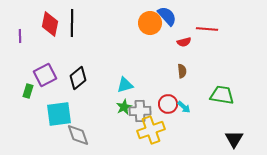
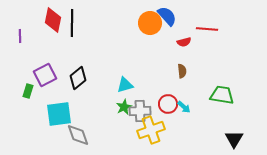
red diamond: moved 3 px right, 4 px up
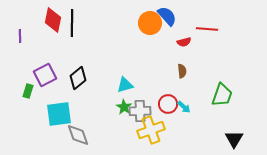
green trapezoid: rotated 100 degrees clockwise
green star: rotated 14 degrees counterclockwise
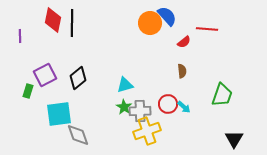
red semicircle: rotated 24 degrees counterclockwise
yellow cross: moved 4 px left, 1 px down
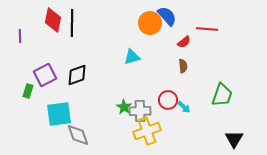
brown semicircle: moved 1 px right, 5 px up
black diamond: moved 1 px left, 3 px up; rotated 20 degrees clockwise
cyan triangle: moved 7 px right, 28 px up
red circle: moved 4 px up
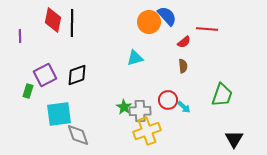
orange circle: moved 1 px left, 1 px up
cyan triangle: moved 3 px right, 1 px down
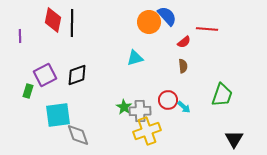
cyan square: moved 1 px left, 1 px down
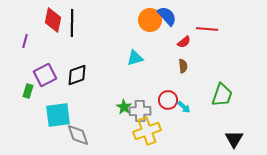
orange circle: moved 1 px right, 2 px up
purple line: moved 5 px right, 5 px down; rotated 16 degrees clockwise
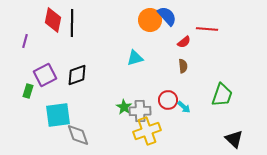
black triangle: rotated 18 degrees counterclockwise
